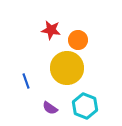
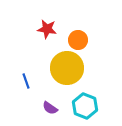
red star: moved 4 px left, 1 px up
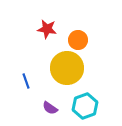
cyan hexagon: rotated 20 degrees clockwise
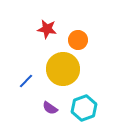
yellow circle: moved 4 px left, 1 px down
blue line: rotated 63 degrees clockwise
cyan hexagon: moved 1 px left, 2 px down
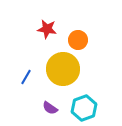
blue line: moved 4 px up; rotated 14 degrees counterclockwise
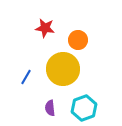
red star: moved 2 px left, 1 px up
purple semicircle: rotated 49 degrees clockwise
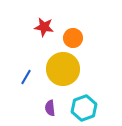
red star: moved 1 px left, 1 px up
orange circle: moved 5 px left, 2 px up
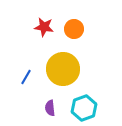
orange circle: moved 1 px right, 9 px up
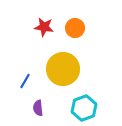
orange circle: moved 1 px right, 1 px up
blue line: moved 1 px left, 4 px down
purple semicircle: moved 12 px left
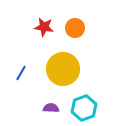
blue line: moved 4 px left, 8 px up
purple semicircle: moved 13 px right; rotated 98 degrees clockwise
